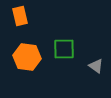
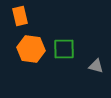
orange hexagon: moved 4 px right, 8 px up
gray triangle: rotated 21 degrees counterclockwise
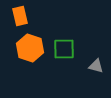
orange hexagon: moved 1 px left, 1 px up; rotated 12 degrees clockwise
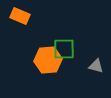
orange rectangle: rotated 54 degrees counterclockwise
orange hexagon: moved 18 px right, 12 px down; rotated 24 degrees counterclockwise
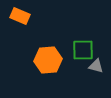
green square: moved 19 px right, 1 px down
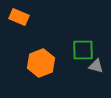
orange rectangle: moved 1 px left, 1 px down
orange hexagon: moved 7 px left, 3 px down; rotated 16 degrees counterclockwise
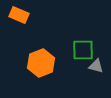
orange rectangle: moved 2 px up
